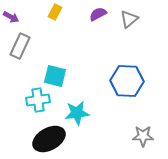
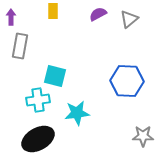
yellow rectangle: moved 2 px left, 1 px up; rotated 28 degrees counterclockwise
purple arrow: rotated 119 degrees counterclockwise
gray rectangle: rotated 15 degrees counterclockwise
black ellipse: moved 11 px left
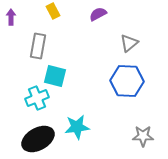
yellow rectangle: rotated 28 degrees counterclockwise
gray triangle: moved 24 px down
gray rectangle: moved 18 px right
cyan cross: moved 1 px left, 2 px up; rotated 15 degrees counterclockwise
cyan star: moved 14 px down
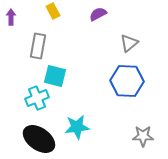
black ellipse: moved 1 px right; rotated 64 degrees clockwise
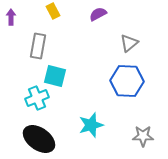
cyan star: moved 14 px right, 2 px up; rotated 10 degrees counterclockwise
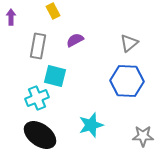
purple semicircle: moved 23 px left, 26 px down
black ellipse: moved 1 px right, 4 px up
